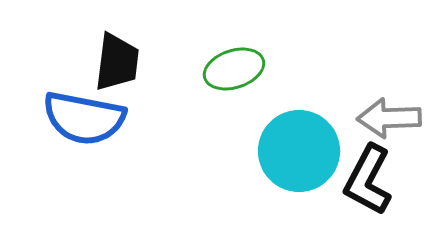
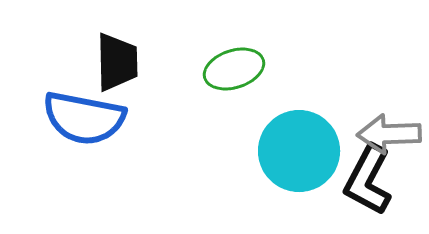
black trapezoid: rotated 8 degrees counterclockwise
gray arrow: moved 16 px down
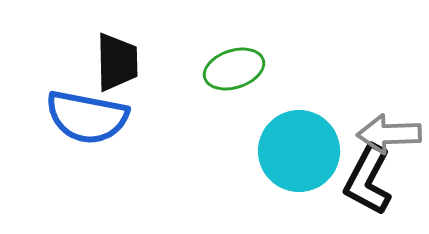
blue semicircle: moved 3 px right, 1 px up
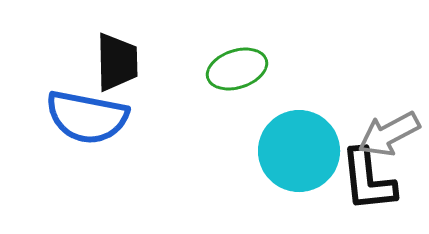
green ellipse: moved 3 px right
gray arrow: rotated 26 degrees counterclockwise
black L-shape: rotated 34 degrees counterclockwise
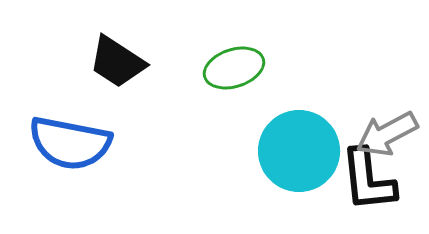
black trapezoid: rotated 124 degrees clockwise
green ellipse: moved 3 px left, 1 px up
blue semicircle: moved 17 px left, 26 px down
gray arrow: moved 2 px left
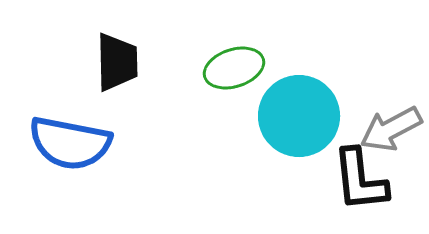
black trapezoid: rotated 124 degrees counterclockwise
gray arrow: moved 4 px right, 5 px up
cyan circle: moved 35 px up
black L-shape: moved 8 px left
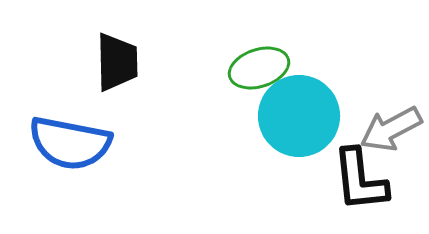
green ellipse: moved 25 px right
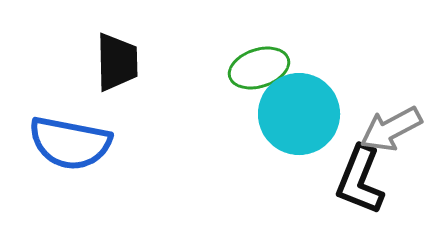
cyan circle: moved 2 px up
black L-shape: rotated 28 degrees clockwise
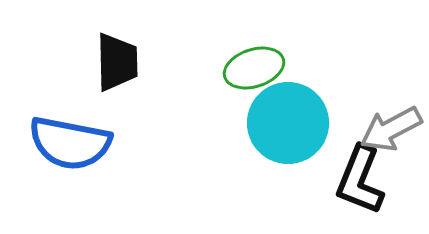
green ellipse: moved 5 px left
cyan circle: moved 11 px left, 9 px down
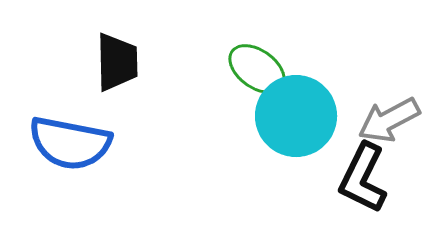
green ellipse: moved 3 px right, 1 px down; rotated 54 degrees clockwise
cyan circle: moved 8 px right, 7 px up
gray arrow: moved 2 px left, 9 px up
black L-shape: moved 3 px right, 2 px up; rotated 4 degrees clockwise
